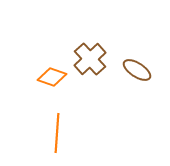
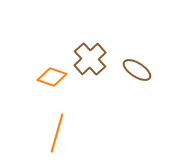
orange line: rotated 12 degrees clockwise
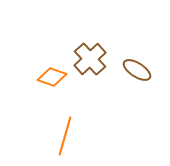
orange line: moved 8 px right, 3 px down
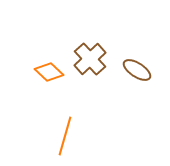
orange diamond: moved 3 px left, 5 px up; rotated 24 degrees clockwise
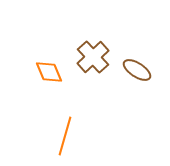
brown cross: moved 3 px right, 2 px up
orange diamond: rotated 24 degrees clockwise
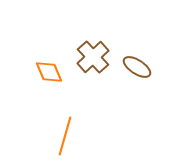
brown ellipse: moved 3 px up
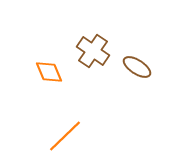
brown cross: moved 6 px up; rotated 12 degrees counterclockwise
orange line: rotated 30 degrees clockwise
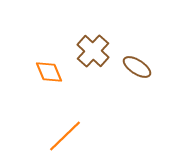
brown cross: rotated 8 degrees clockwise
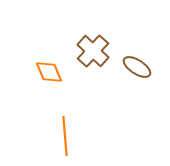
orange line: rotated 51 degrees counterclockwise
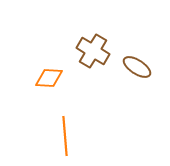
brown cross: rotated 12 degrees counterclockwise
orange diamond: moved 6 px down; rotated 64 degrees counterclockwise
